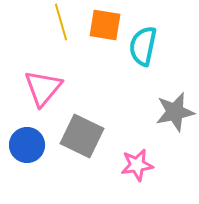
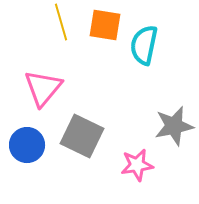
cyan semicircle: moved 1 px right, 1 px up
gray star: moved 1 px left, 14 px down
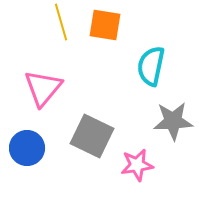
cyan semicircle: moved 7 px right, 21 px down
gray star: moved 1 px left, 5 px up; rotated 9 degrees clockwise
gray square: moved 10 px right
blue circle: moved 3 px down
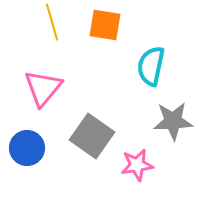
yellow line: moved 9 px left
gray square: rotated 9 degrees clockwise
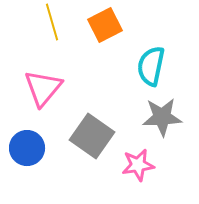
orange square: rotated 36 degrees counterclockwise
gray star: moved 11 px left, 4 px up
pink star: moved 1 px right
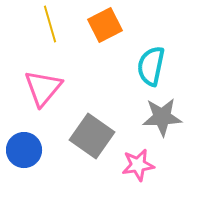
yellow line: moved 2 px left, 2 px down
blue circle: moved 3 px left, 2 px down
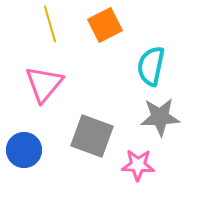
pink triangle: moved 1 px right, 4 px up
gray star: moved 2 px left
gray square: rotated 15 degrees counterclockwise
pink star: rotated 12 degrees clockwise
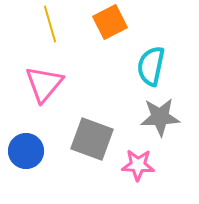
orange square: moved 5 px right, 3 px up
gray square: moved 3 px down
blue circle: moved 2 px right, 1 px down
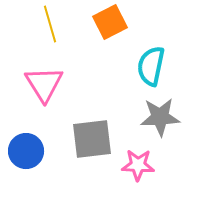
pink triangle: rotated 12 degrees counterclockwise
gray square: rotated 27 degrees counterclockwise
